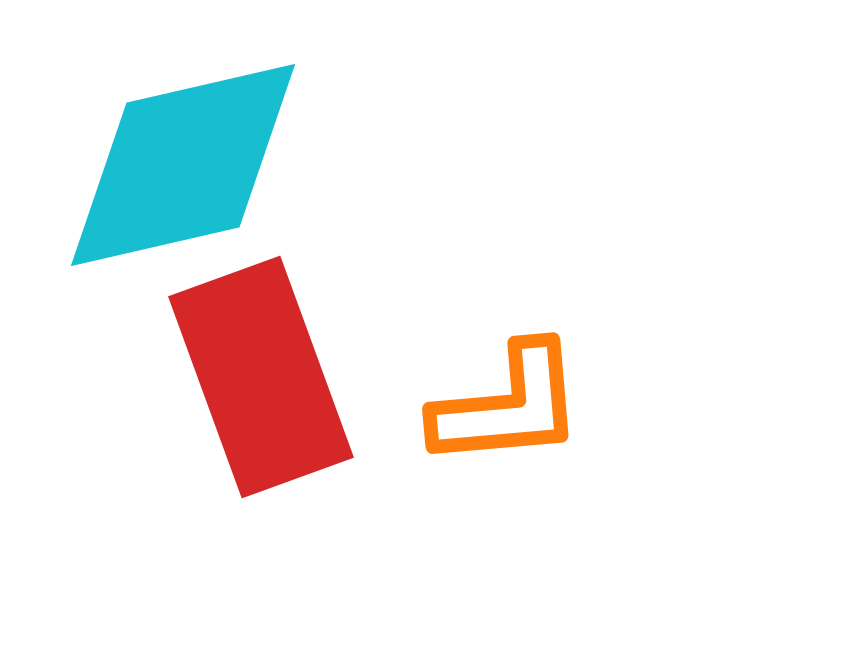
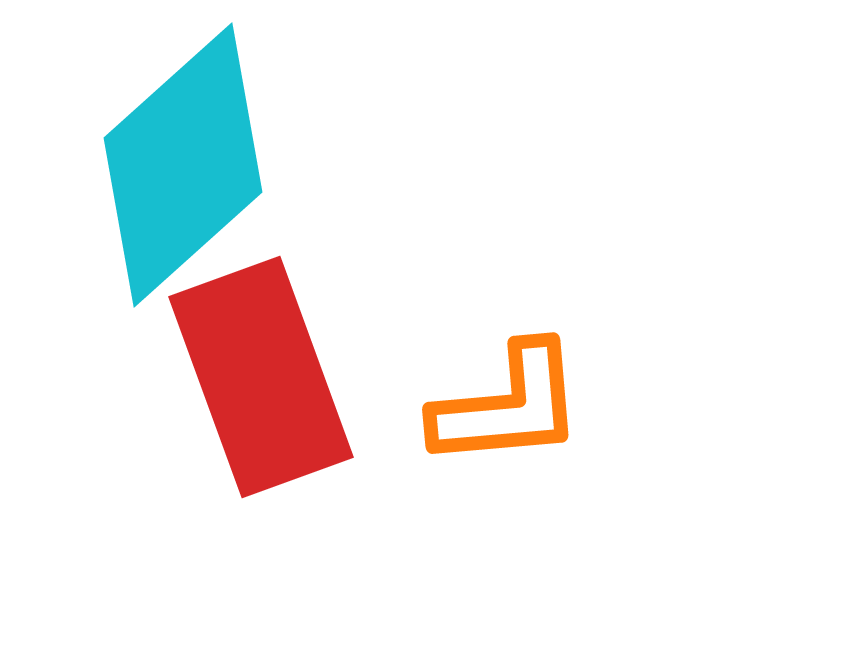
cyan diamond: rotated 29 degrees counterclockwise
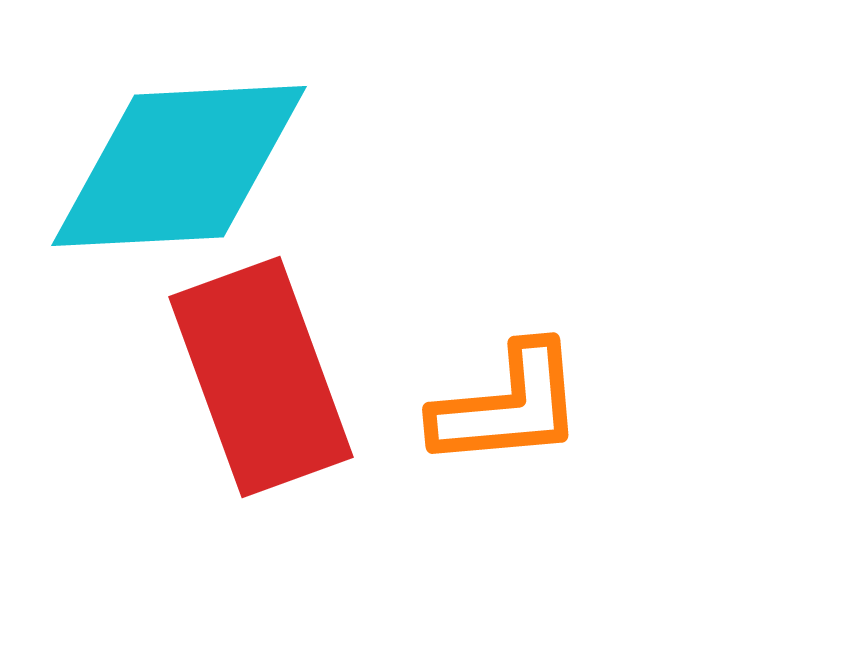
cyan diamond: moved 4 px left, 1 px down; rotated 39 degrees clockwise
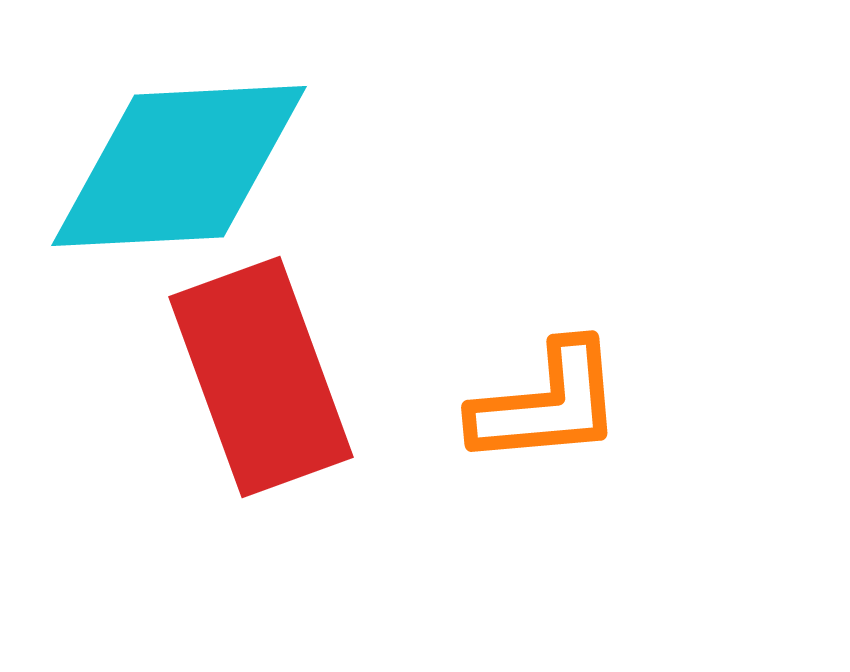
orange L-shape: moved 39 px right, 2 px up
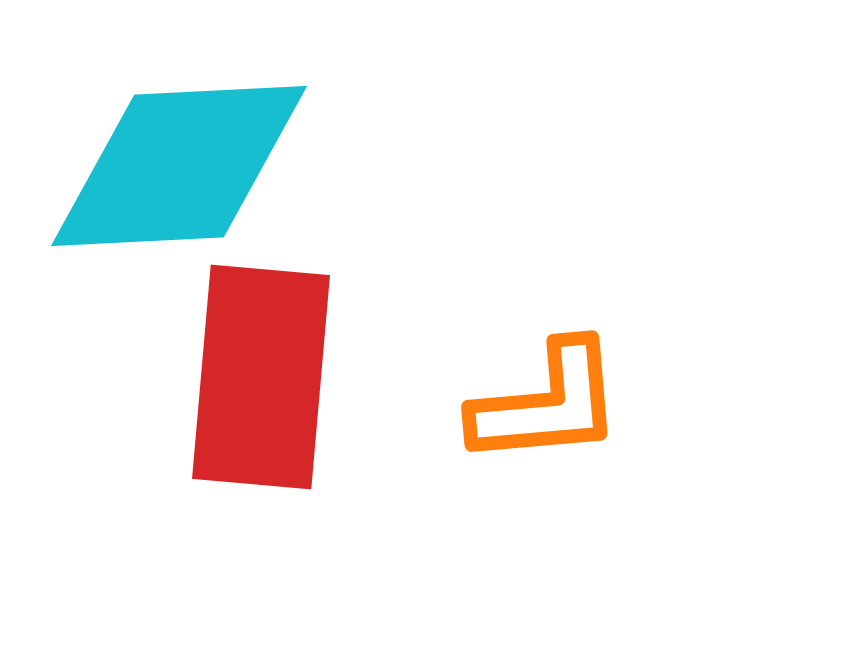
red rectangle: rotated 25 degrees clockwise
